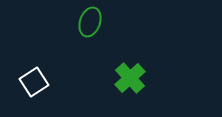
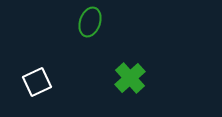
white square: moved 3 px right; rotated 8 degrees clockwise
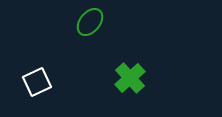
green ellipse: rotated 20 degrees clockwise
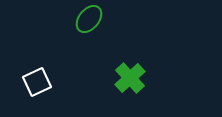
green ellipse: moved 1 px left, 3 px up
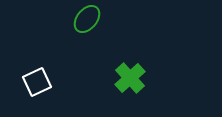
green ellipse: moved 2 px left
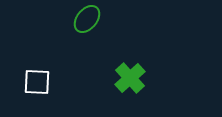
white square: rotated 28 degrees clockwise
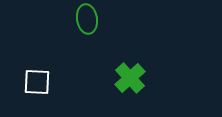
green ellipse: rotated 48 degrees counterclockwise
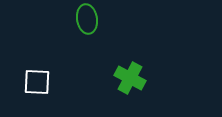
green cross: rotated 20 degrees counterclockwise
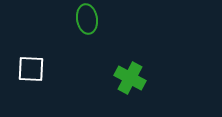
white square: moved 6 px left, 13 px up
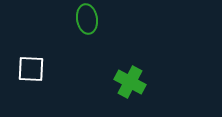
green cross: moved 4 px down
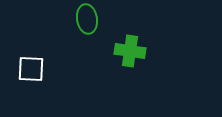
green cross: moved 31 px up; rotated 20 degrees counterclockwise
